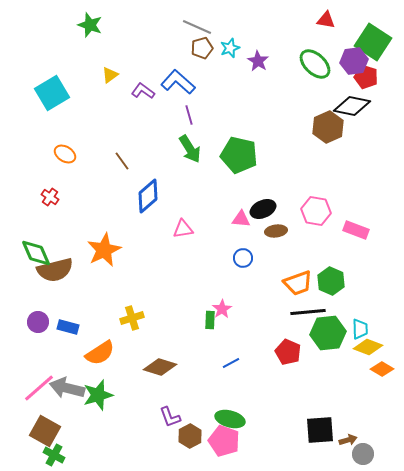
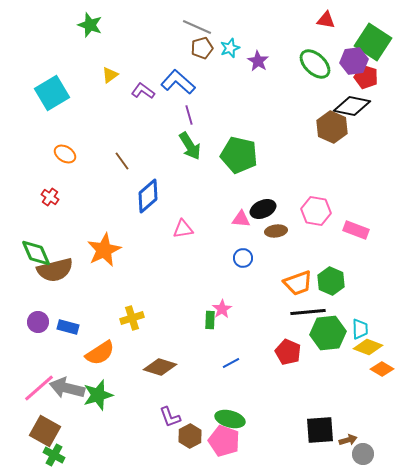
brown hexagon at (328, 127): moved 4 px right; rotated 12 degrees counterclockwise
green arrow at (190, 149): moved 3 px up
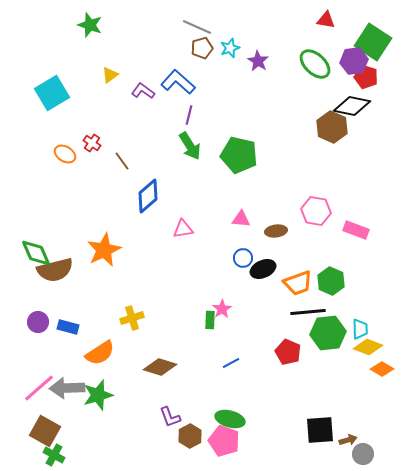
purple line at (189, 115): rotated 30 degrees clockwise
red cross at (50, 197): moved 42 px right, 54 px up
black ellipse at (263, 209): moved 60 px down
gray arrow at (67, 388): rotated 16 degrees counterclockwise
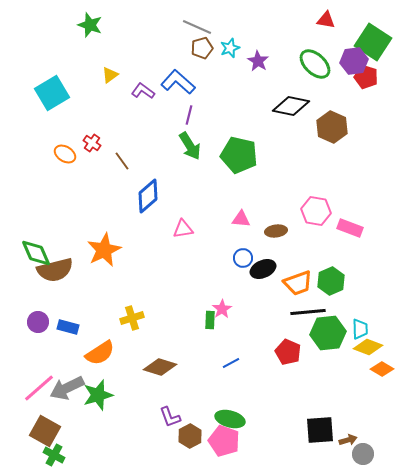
black diamond at (352, 106): moved 61 px left
pink rectangle at (356, 230): moved 6 px left, 2 px up
green hexagon at (331, 281): rotated 12 degrees clockwise
gray arrow at (67, 388): rotated 24 degrees counterclockwise
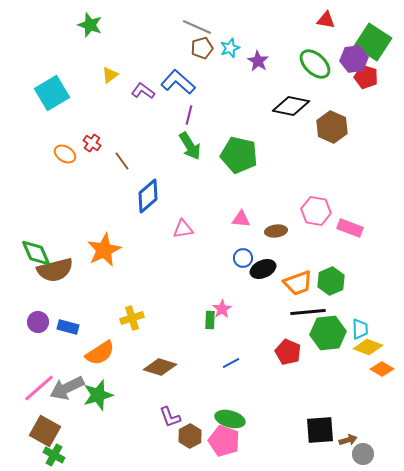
purple hexagon at (354, 61): moved 2 px up
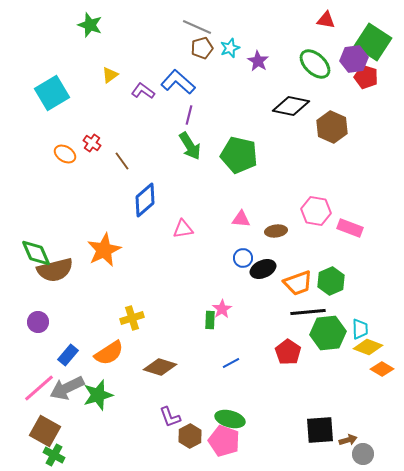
blue diamond at (148, 196): moved 3 px left, 4 px down
blue rectangle at (68, 327): moved 28 px down; rotated 65 degrees counterclockwise
red pentagon at (288, 352): rotated 10 degrees clockwise
orange semicircle at (100, 353): moved 9 px right
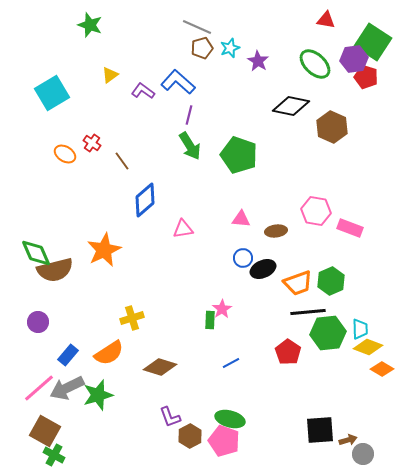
green pentagon at (239, 155): rotated 6 degrees clockwise
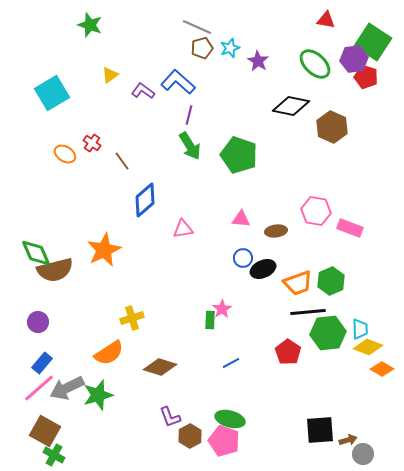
blue rectangle at (68, 355): moved 26 px left, 8 px down
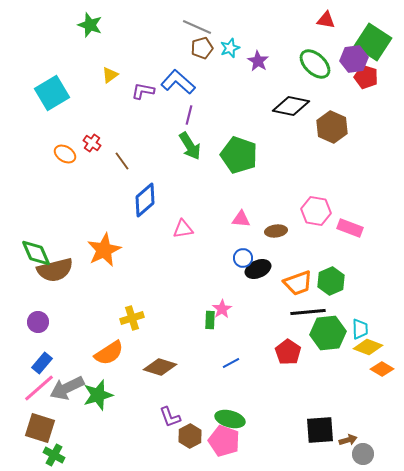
purple L-shape at (143, 91): rotated 25 degrees counterclockwise
black ellipse at (263, 269): moved 5 px left
brown square at (45, 431): moved 5 px left, 3 px up; rotated 12 degrees counterclockwise
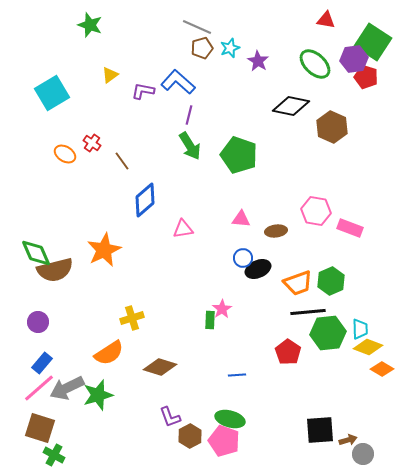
blue line at (231, 363): moved 6 px right, 12 px down; rotated 24 degrees clockwise
